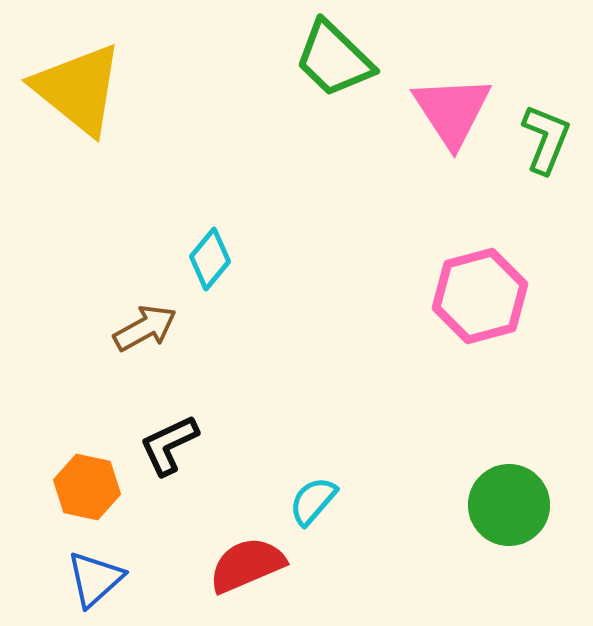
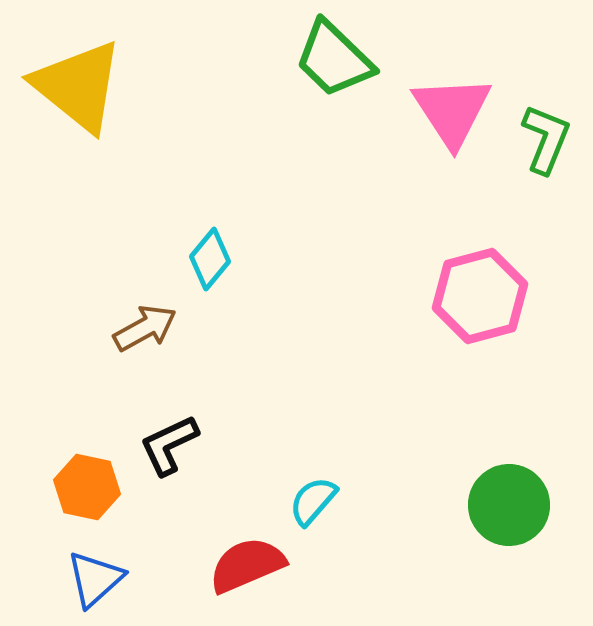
yellow triangle: moved 3 px up
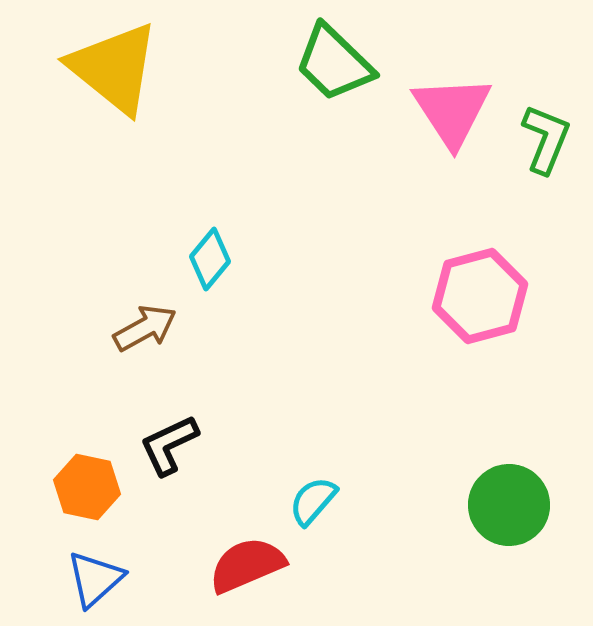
green trapezoid: moved 4 px down
yellow triangle: moved 36 px right, 18 px up
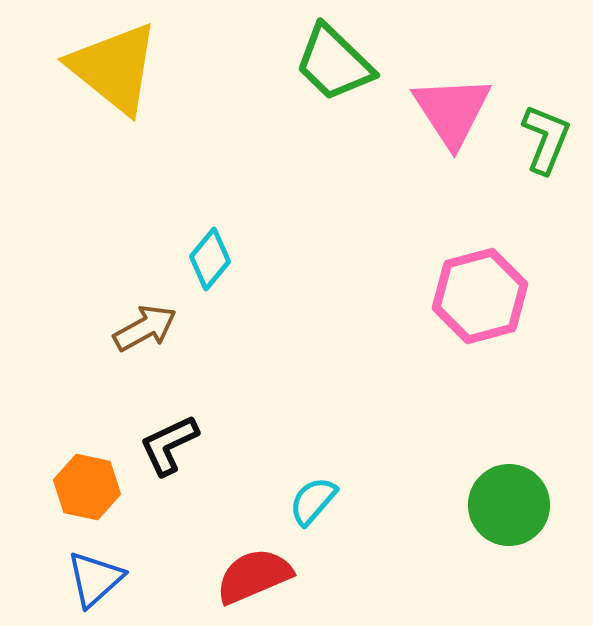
red semicircle: moved 7 px right, 11 px down
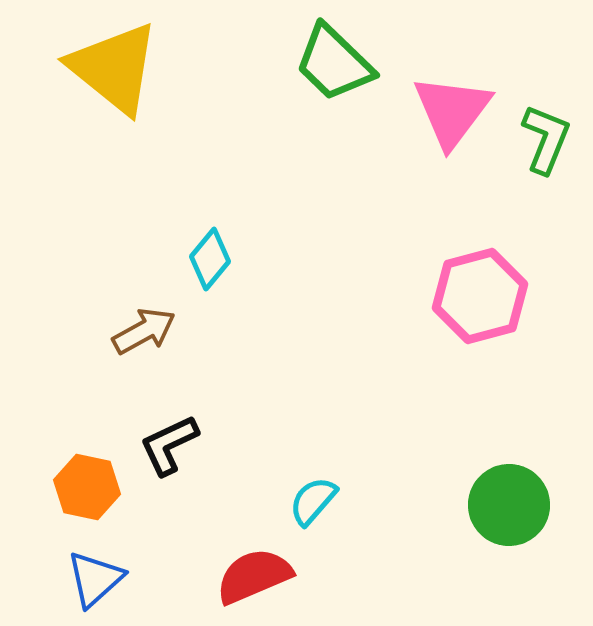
pink triangle: rotated 10 degrees clockwise
brown arrow: moved 1 px left, 3 px down
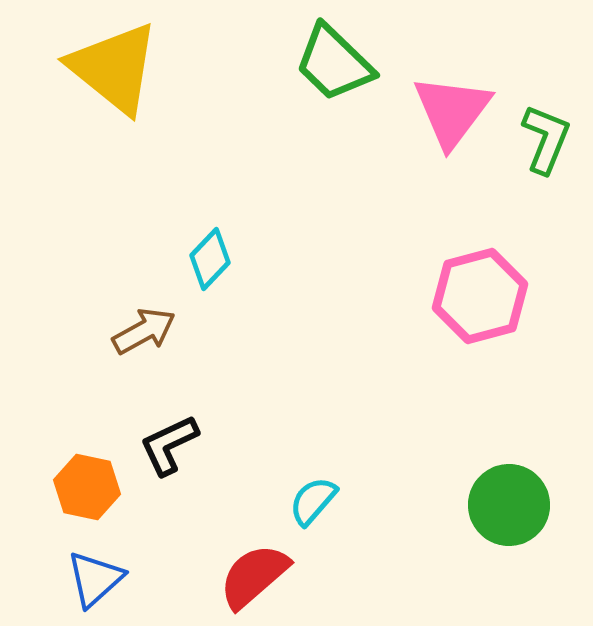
cyan diamond: rotated 4 degrees clockwise
red semicircle: rotated 18 degrees counterclockwise
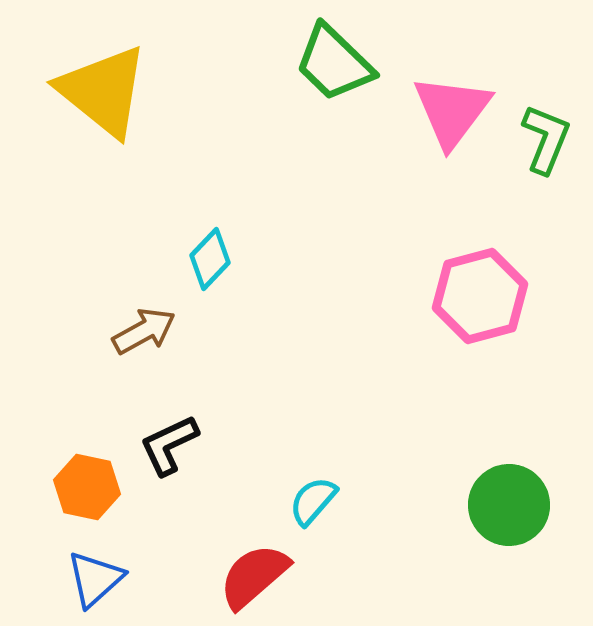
yellow triangle: moved 11 px left, 23 px down
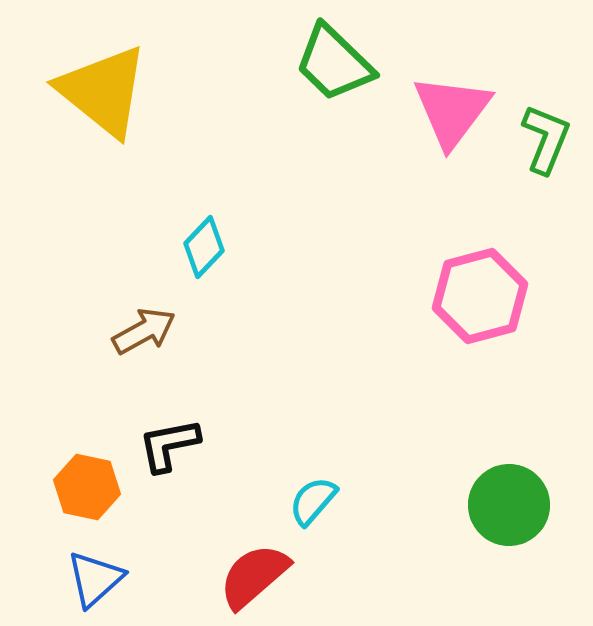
cyan diamond: moved 6 px left, 12 px up
black L-shape: rotated 14 degrees clockwise
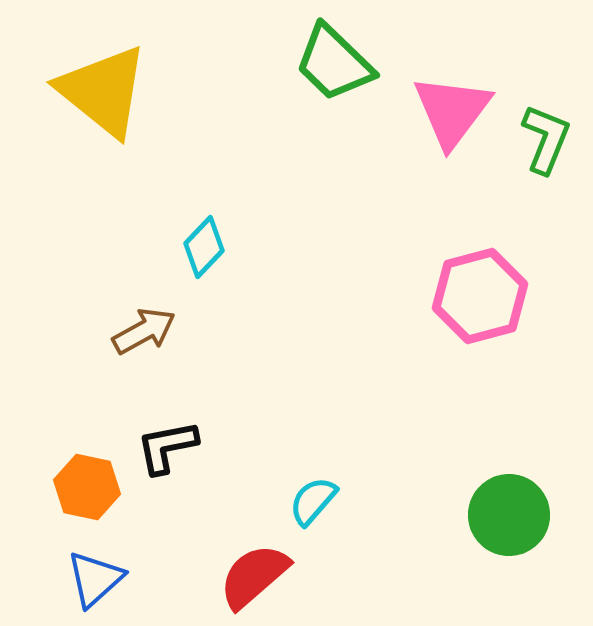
black L-shape: moved 2 px left, 2 px down
green circle: moved 10 px down
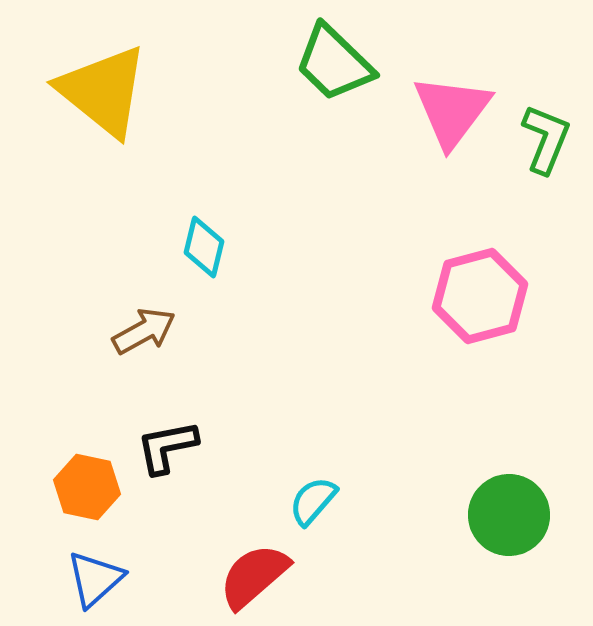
cyan diamond: rotated 30 degrees counterclockwise
